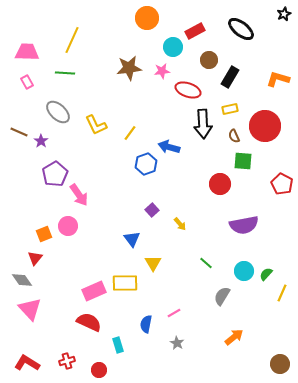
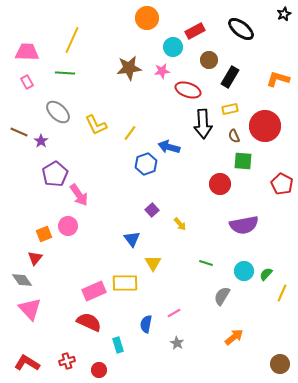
green line at (206, 263): rotated 24 degrees counterclockwise
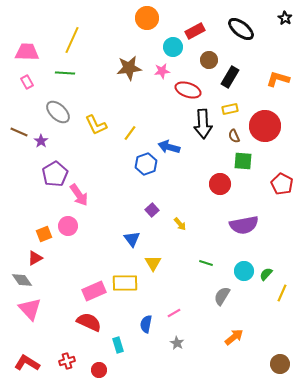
black star at (284, 14): moved 1 px right, 4 px down; rotated 16 degrees counterclockwise
red triangle at (35, 258): rotated 21 degrees clockwise
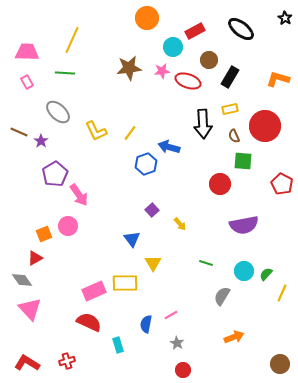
red ellipse at (188, 90): moved 9 px up
yellow L-shape at (96, 125): moved 6 px down
pink line at (174, 313): moved 3 px left, 2 px down
orange arrow at (234, 337): rotated 18 degrees clockwise
red circle at (99, 370): moved 84 px right
